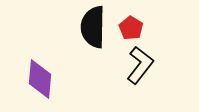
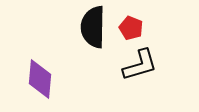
red pentagon: rotated 10 degrees counterclockwise
black L-shape: rotated 36 degrees clockwise
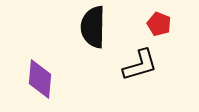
red pentagon: moved 28 px right, 4 px up
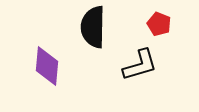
purple diamond: moved 7 px right, 13 px up
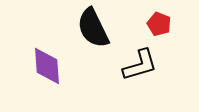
black semicircle: moved 1 px down; rotated 27 degrees counterclockwise
purple diamond: rotated 9 degrees counterclockwise
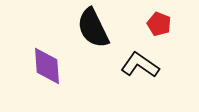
black L-shape: rotated 129 degrees counterclockwise
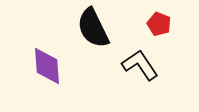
black L-shape: rotated 21 degrees clockwise
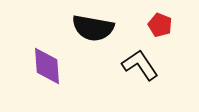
red pentagon: moved 1 px right, 1 px down
black semicircle: rotated 54 degrees counterclockwise
